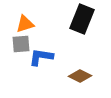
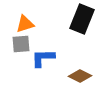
blue L-shape: moved 2 px right, 1 px down; rotated 10 degrees counterclockwise
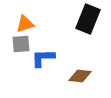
black rectangle: moved 6 px right
brown diamond: rotated 20 degrees counterclockwise
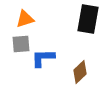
black rectangle: rotated 12 degrees counterclockwise
orange triangle: moved 5 px up
brown diamond: moved 4 px up; rotated 50 degrees counterclockwise
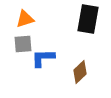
gray square: moved 2 px right
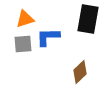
blue L-shape: moved 5 px right, 21 px up
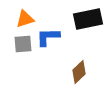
black rectangle: rotated 68 degrees clockwise
brown diamond: moved 1 px left
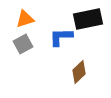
blue L-shape: moved 13 px right
gray square: rotated 24 degrees counterclockwise
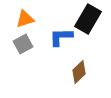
black rectangle: rotated 48 degrees counterclockwise
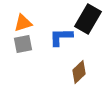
orange triangle: moved 2 px left, 4 px down
gray square: rotated 18 degrees clockwise
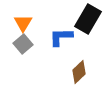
orange triangle: rotated 42 degrees counterclockwise
gray square: rotated 30 degrees counterclockwise
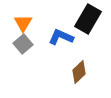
blue L-shape: rotated 25 degrees clockwise
